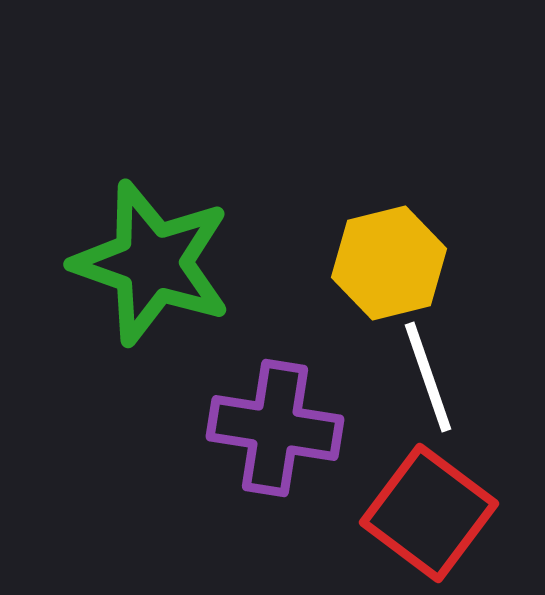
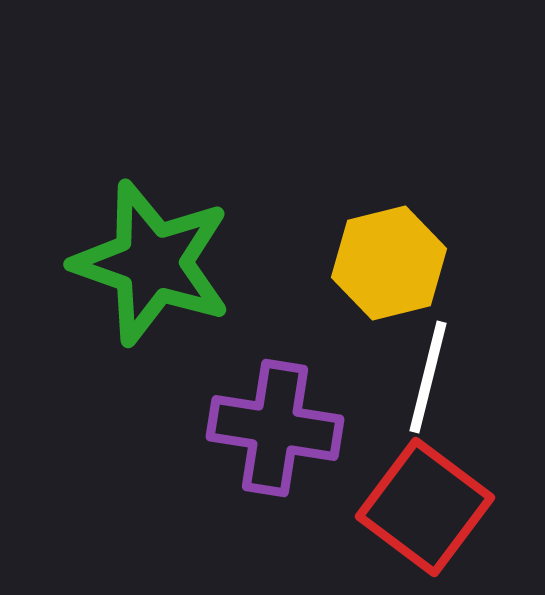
white line: rotated 33 degrees clockwise
red square: moved 4 px left, 6 px up
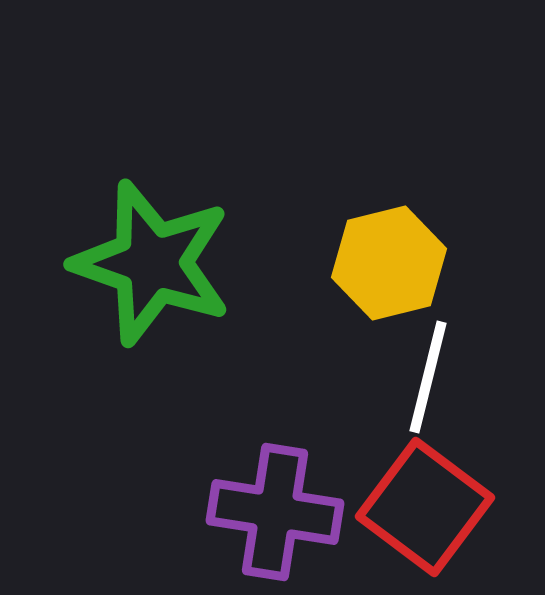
purple cross: moved 84 px down
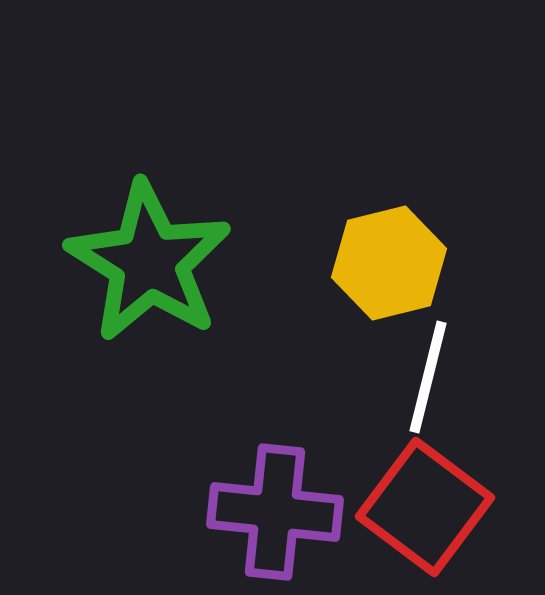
green star: moved 3 px left, 1 px up; rotated 13 degrees clockwise
purple cross: rotated 3 degrees counterclockwise
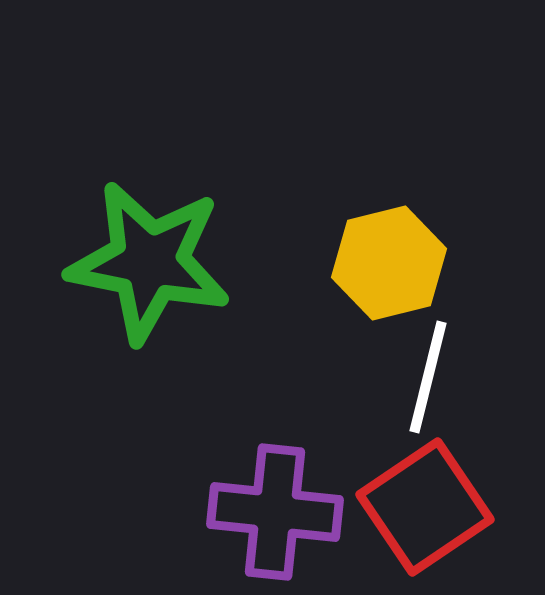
green star: rotated 21 degrees counterclockwise
red square: rotated 19 degrees clockwise
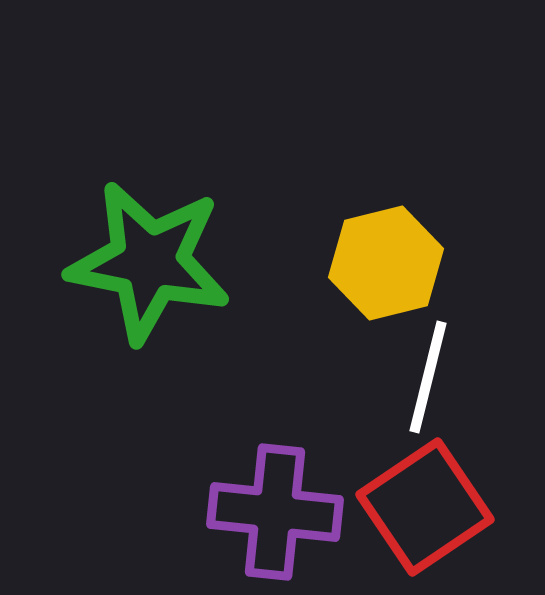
yellow hexagon: moved 3 px left
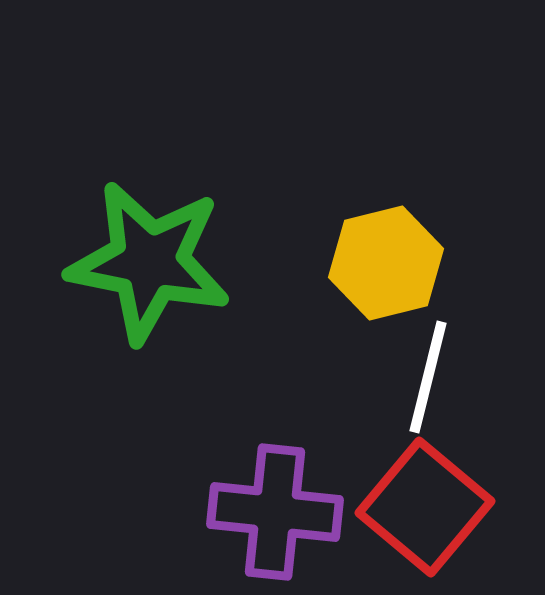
red square: rotated 16 degrees counterclockwise
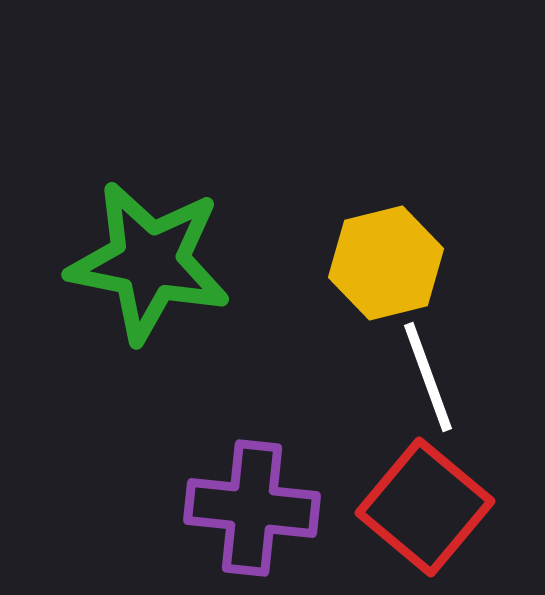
white line: rotated 34 degrees counterclockwise
purple cross: moved 23 px left, 4 px up
